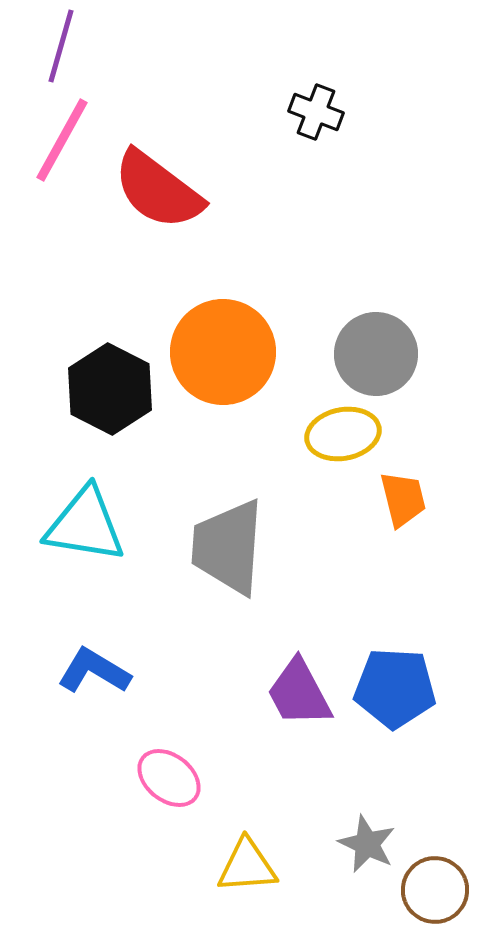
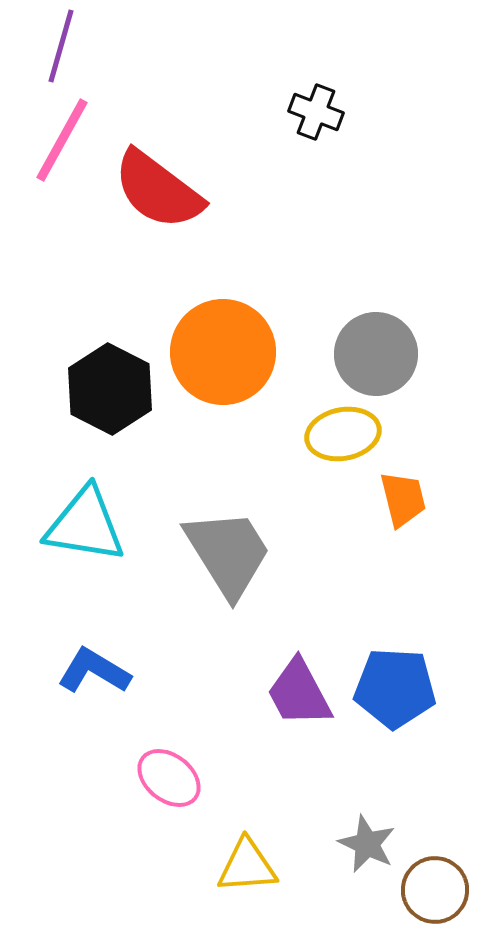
gray trapezoid: moved 6 px down; rotated 144 degrees clockwise
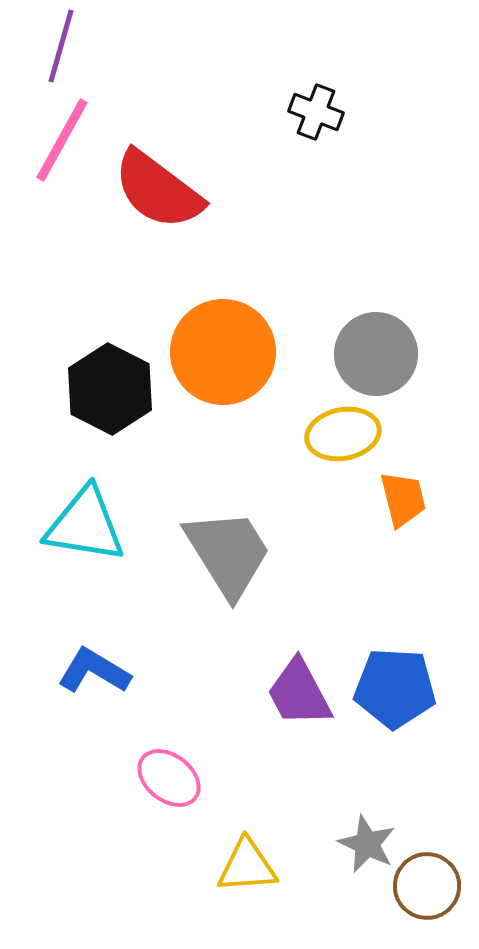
brown circle: moved 8 px left, 4 px up
